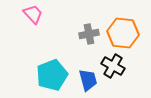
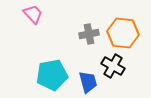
cyan pentagon: rotated 12 degrees clockwise
blue trapezoid: moved 2 px down
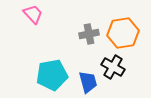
orange hexagon: rotated 16 degrees counterclockwise
black cross: moved 1 px down
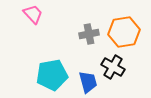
orange hexagon: moved 1 px right, 1 px up
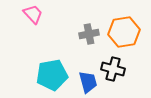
black cross: moved 2 px down; rotated 15 degrees counterclockwise
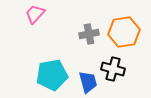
pink trapezoid: moved 2 px right; rotated 95 degrees counterclockwise
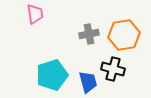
pink trapezoid: rotated 130 degrees clockwise
orange hexagon: moved 3 px down
cyan pentagon: rotated 8 degrees counterclockwise
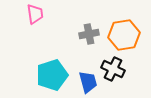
black cross: rotated 10 degrees clockwise
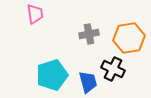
orange hexagon: moved 5 px right, 3 px down
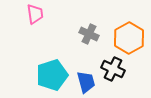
gray cross: rotated 36 degrees clockwise
orange hexagon: rotated 20 degrees counterclockwise
blue trapezoid: moved 2 px left
